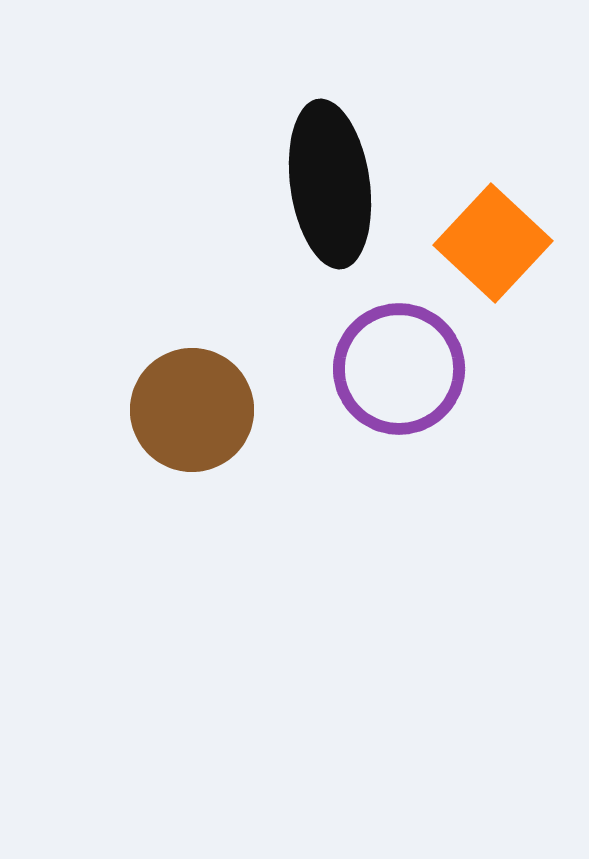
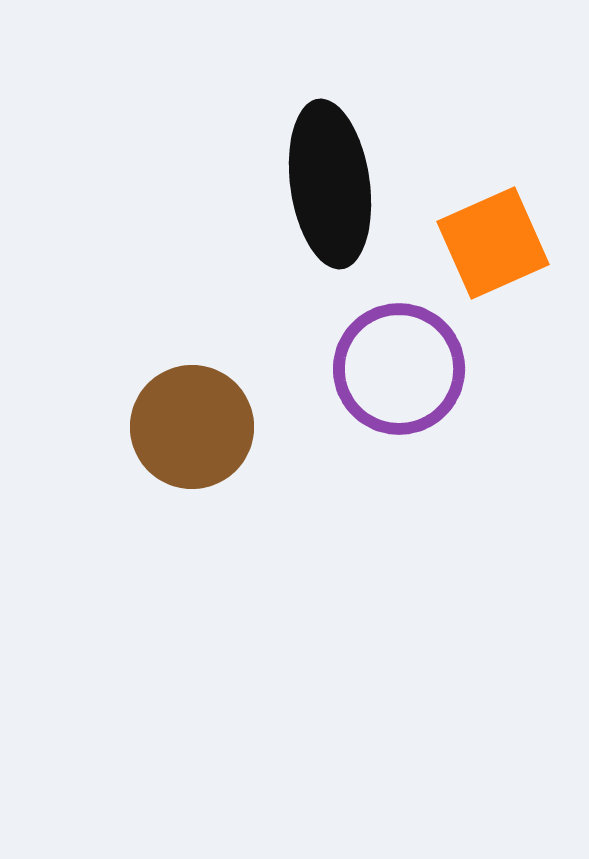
orange square: rotated 23 degrees clockwise
brown circle: moved 17 px down
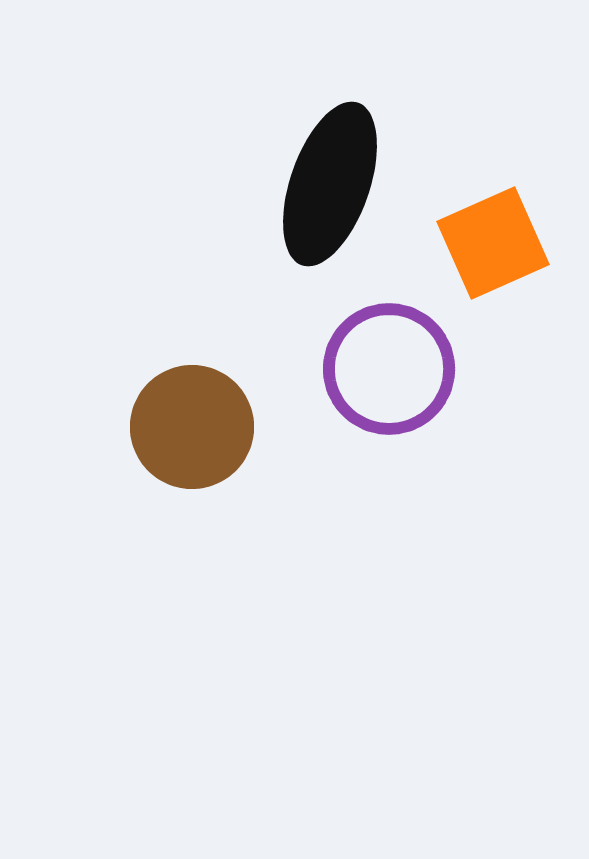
black ellipse: rotated 27 degrees clockwise
purple circle: moved 10 px left
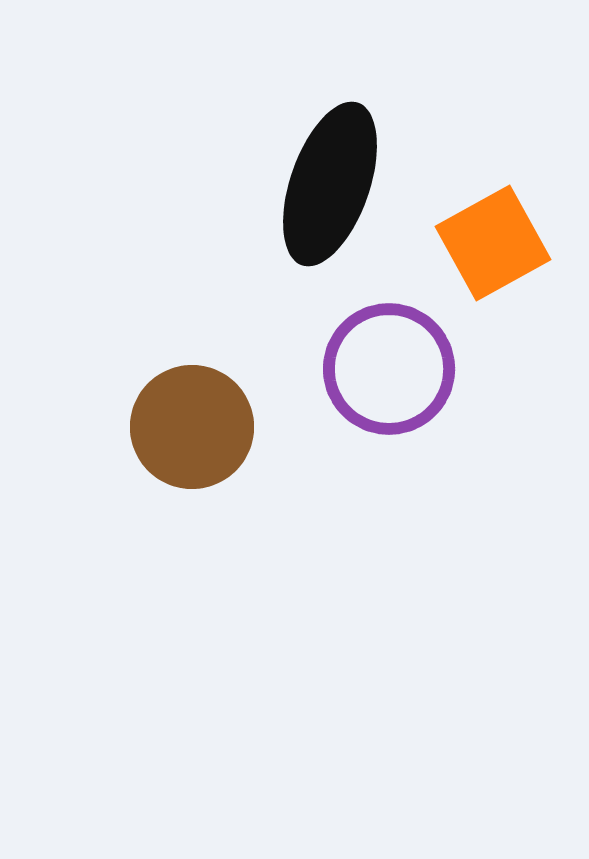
orange square: rotated 5 degrees counterclockwise
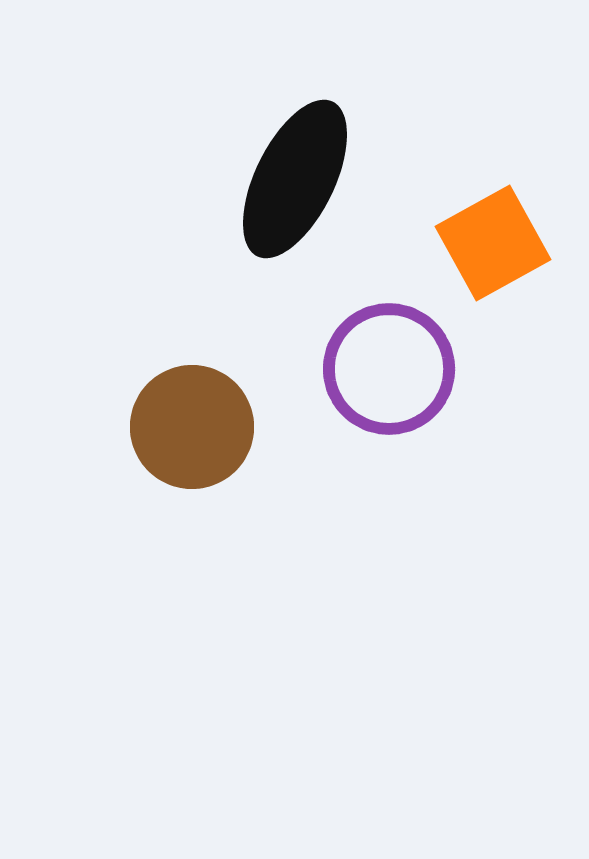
black ellipse: moved 35 px left, 5 px up; rotated 7 degrees clockwise
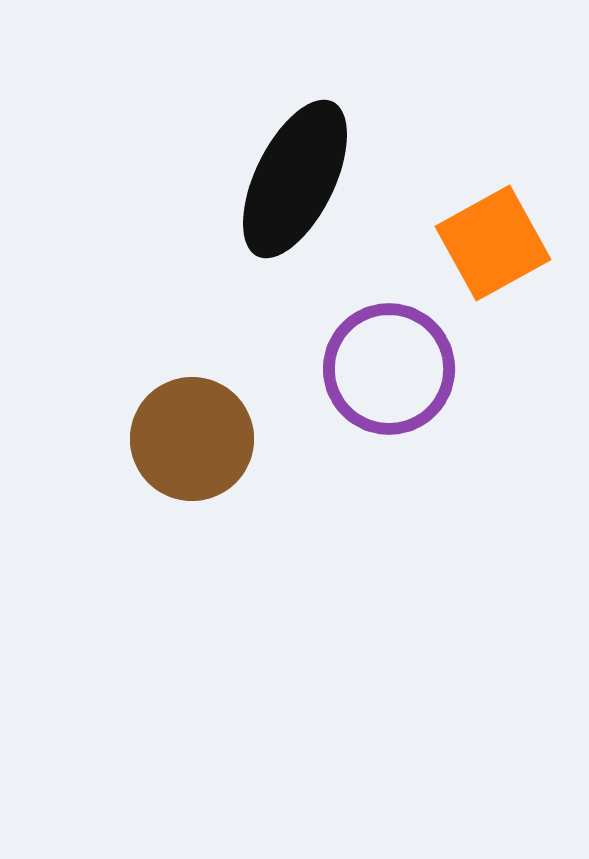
brown circle: moved 12 px down
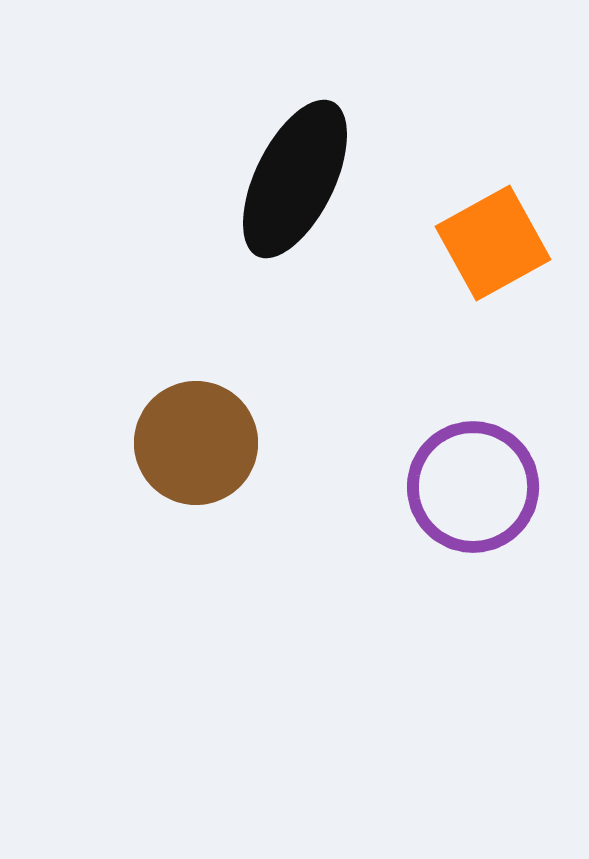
purple circle: moved 84 px right, 118 px down
brown circle: moved 4 px right, 4 px down
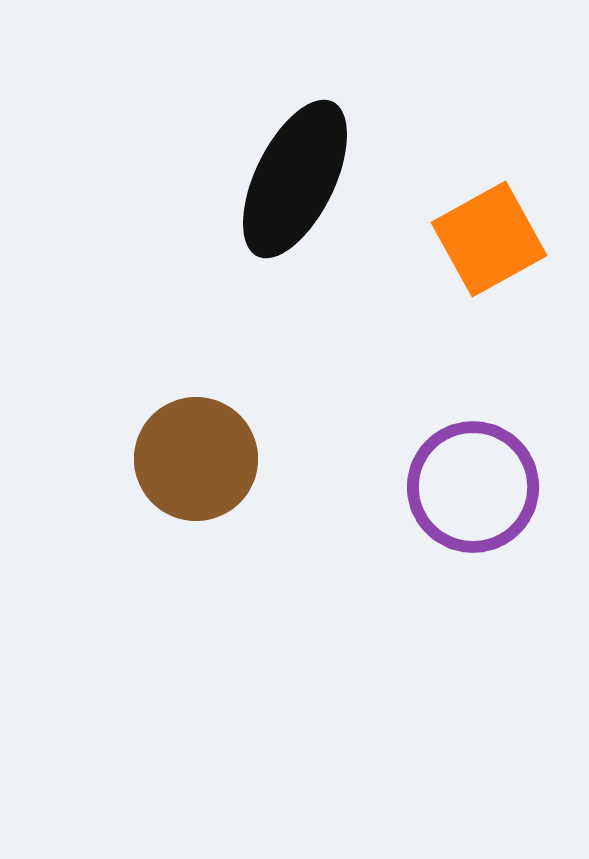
orange square: moved 4 px left, 4 px up
brown circle: moved 16 px down
